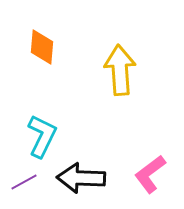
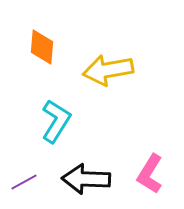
yellow arrow: moved 12 px left; rotated 96 degrees counterclockwise
cyan L-shape: moved 14 px right, 15 px up; rotated 6 degrees clockwise
pink L-shape: rotated 21 degrees counterclockwise
black arrow: moved 5 px right, 1 px down
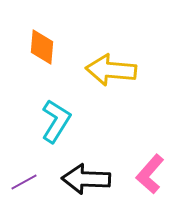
yellow arrow: moved 3 px right; rotated 15 degrees clockwise
pink L-shape: rotated 9 degrees clockwise
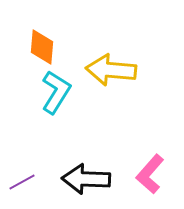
cyan L-shape: moved 29 px up
purple line: moved 2 px left
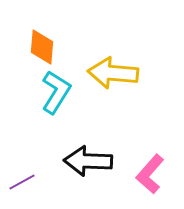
yellow arrow: moved 2 px right, 3 px down
black arrow: moved 2 px right, 18 px up
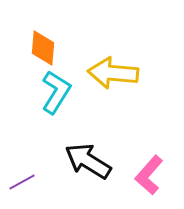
orange diamond: moved 1 px right, 1 px down
black arrow: rotated 30 degrees clockwise
pink L-shape: moved 1 px left, 1 px down
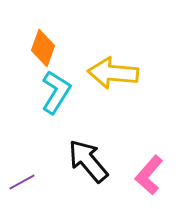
orange diamond: rotated 15 degrees clockwise
black arrow: rotated 18 degrees clockwise
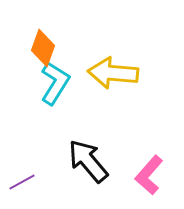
cyan L-shape: moved 1 px left, 9 px up
